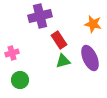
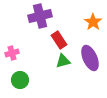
orange star: moved 2 px up; rotated 24 degrees clockwise
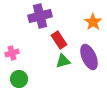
purple ellipse: moved 1 px left, 1 px up
green circle: moved 1 px left, 1 px up
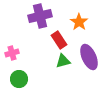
orange star: moved 14 px left
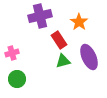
green circle: moved 2 px left
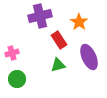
green triangle: moved 5 px left, 4 px down
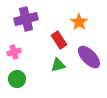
purple cross: moved 14 px left, 3 px down
pink cross: moved 2 px right, 1 px up
purple ellipse: rotated 20 degrees counterclockwise
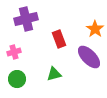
orange star: moved 16 px right, 7 px down
red rectangle: moved 1 px up; rotated 12 degrees clockwise
green triangle: moved 4 px left, 9 px down
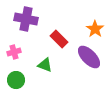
purple cross: rotated 25 degrees clockwise
red rectangle: rotated 24 degrees counterclockwise
green triangle: moved 9 px left, 9 px up; rotated 35 degrees clockwise
green circle: moved 1 px left, 1 px down
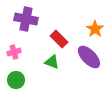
green triangle: moved 7 px right, 3 px up
